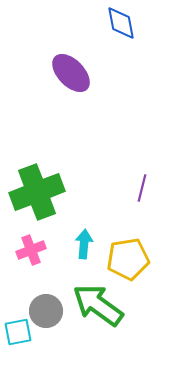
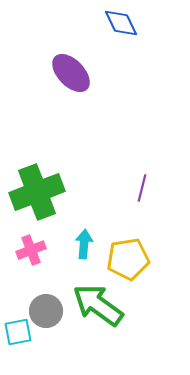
blue diamond: rotated 15 degrees counterclockwise
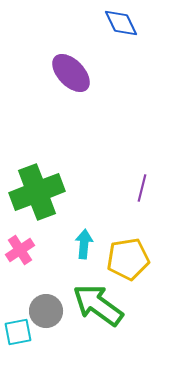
pink cross: moved 11 px left; rotated 12 degrees counterclockwise
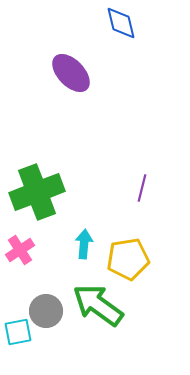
blue diamond: rotated 12 degrees clockwise
